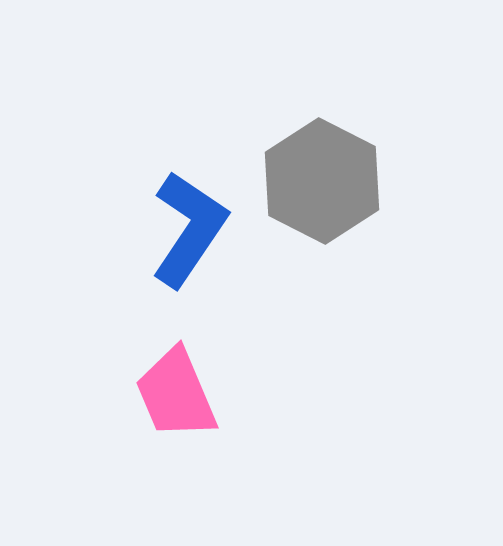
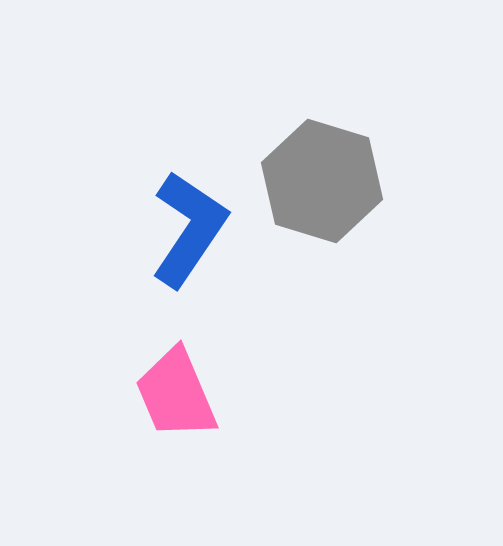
gray hexagon: rotated 10 degrees counterclockwise
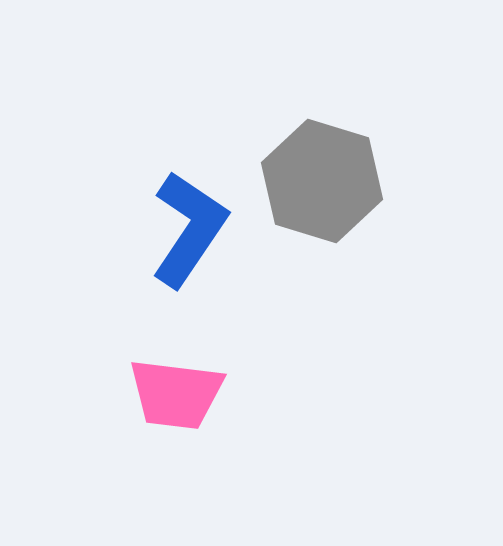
pink trapezoid: rotated 60 degrees counterclockwise
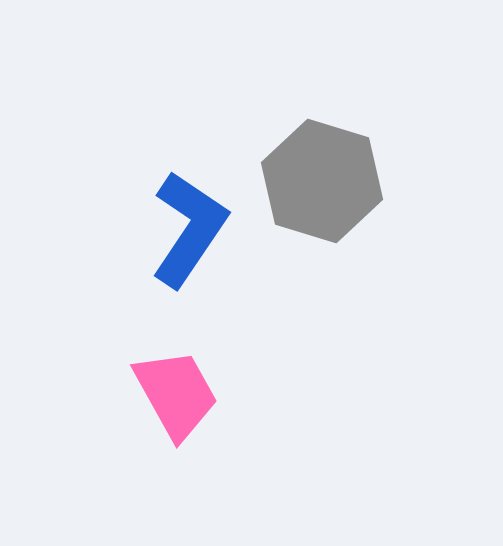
pink trapezoid: rotated 126 degrees counterclockwise
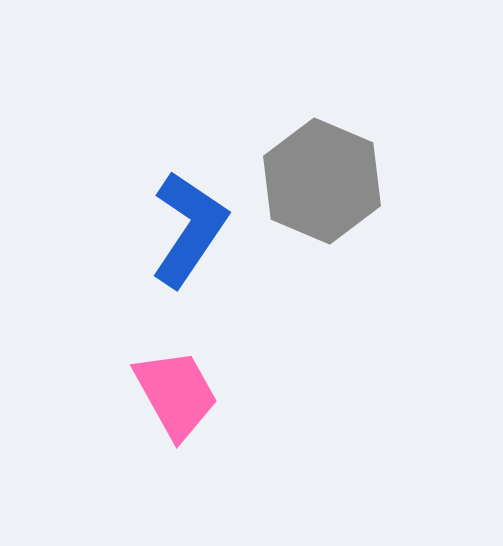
gray hexagon: rotated 6 degrees clockwise
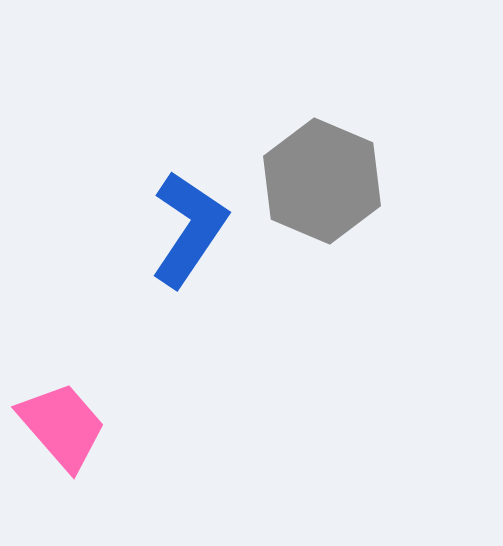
pink trapezoid: moved 114 px left, 32 px down; rotated 12 degrees counterclockwise
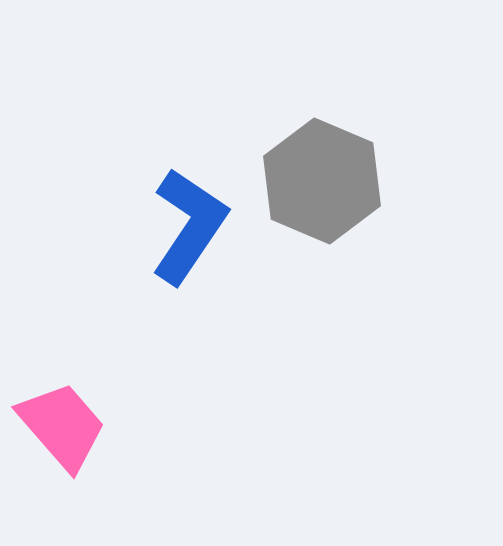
blue L-shape: moved 3 px up
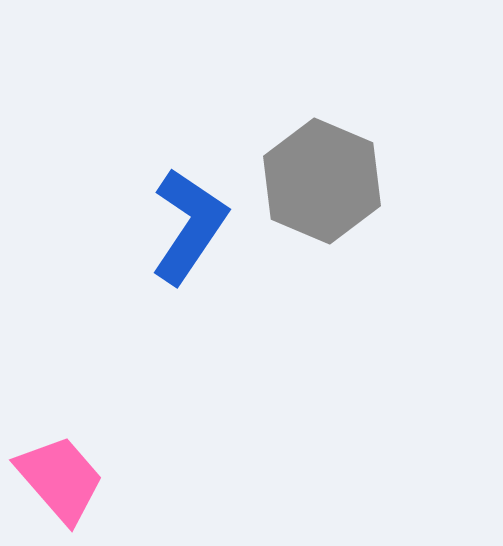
pink trapezoid: moved 2 px left, 53 px down
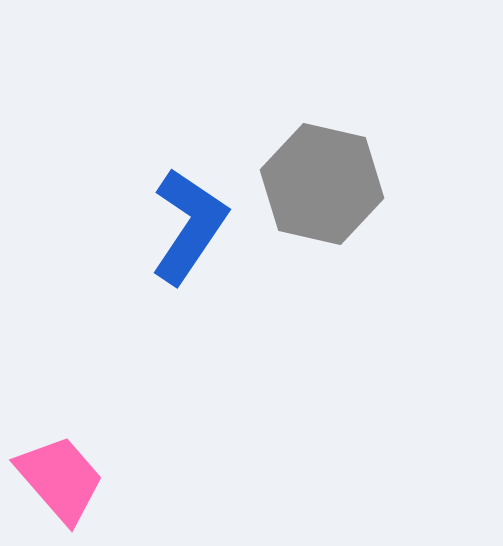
gray hexagon: moved 3 px down; rotated 10 degrees counterclockwise
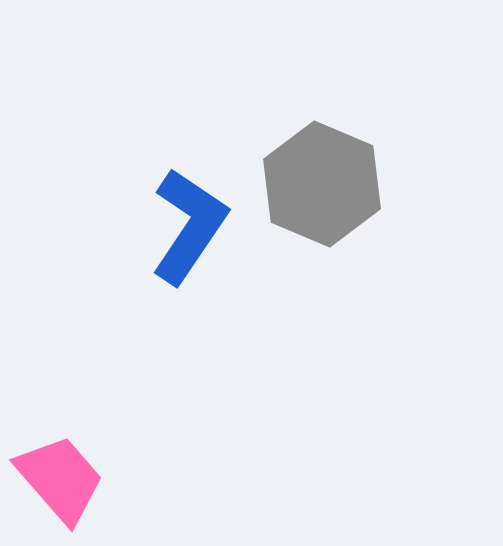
gray hexagon: rotated 10 degrees clockwise
